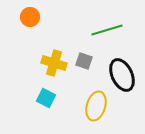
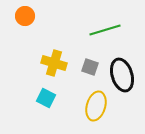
orange circle: moved 5 px left, 1 px up
green line: moved 2 px left
gray square: moved 6 px right, 6 px down
black ellipse: rotated 8 degrees clockwise
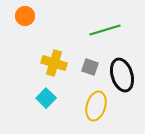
cyan square: rotated 18 degrees clockwise
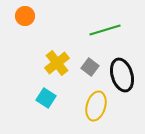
yellow cross: moved 3 px right; rotated 35 degrees clockwise
gray square: rotated 18 degrees clockwise
cyan square: rotated 12 degrees counterclockwise
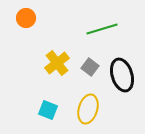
orange circle: moved 1 px right, 2 px down
green line: moved 3 px left, 1 px up
cyan square: moved 2 px right, 12 px down; rotated 12 degrees counterclockwise
yellow ellipse: moved 8 px left, 3 px down
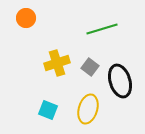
yellow cross: rotated 20 degrees clockwise
black ellipse: moved 2 px left, 6 px down
